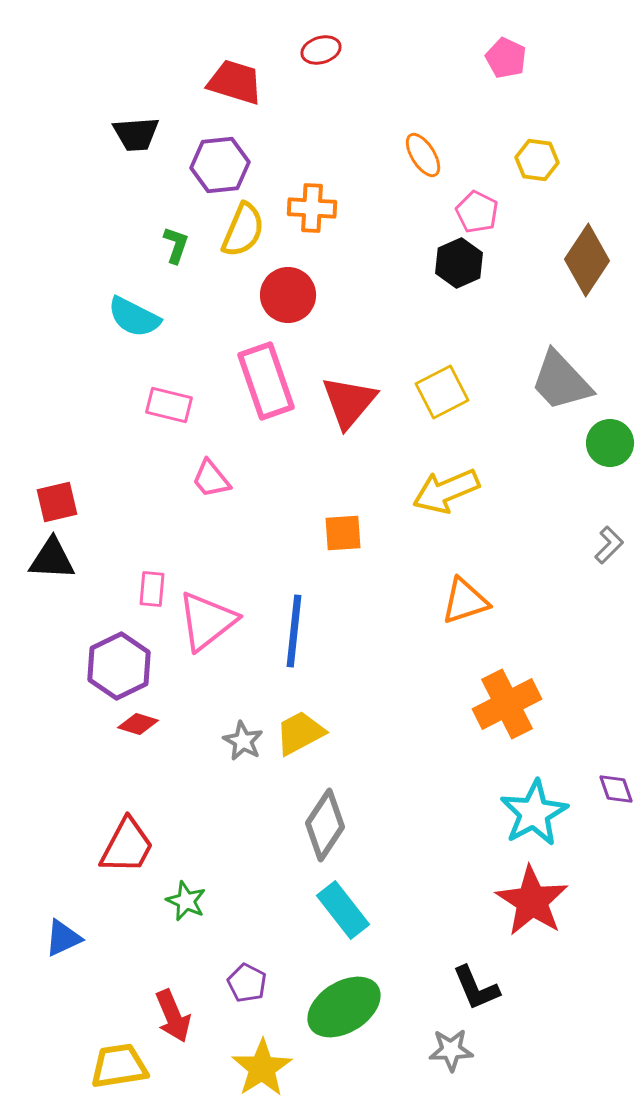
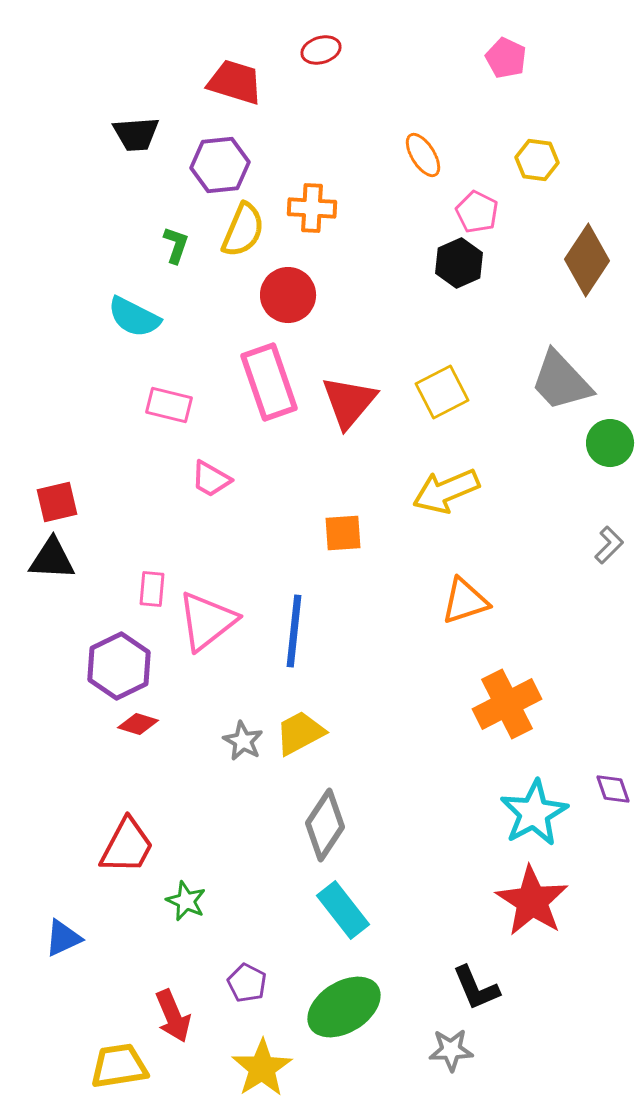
pink rectangle at (266, 381): moved 3 px right, 1 px down
pink trapezoid at (211, 479): rotated 21 degrees counterclockwise
purple diamond at (616, 789): moved 3 px left
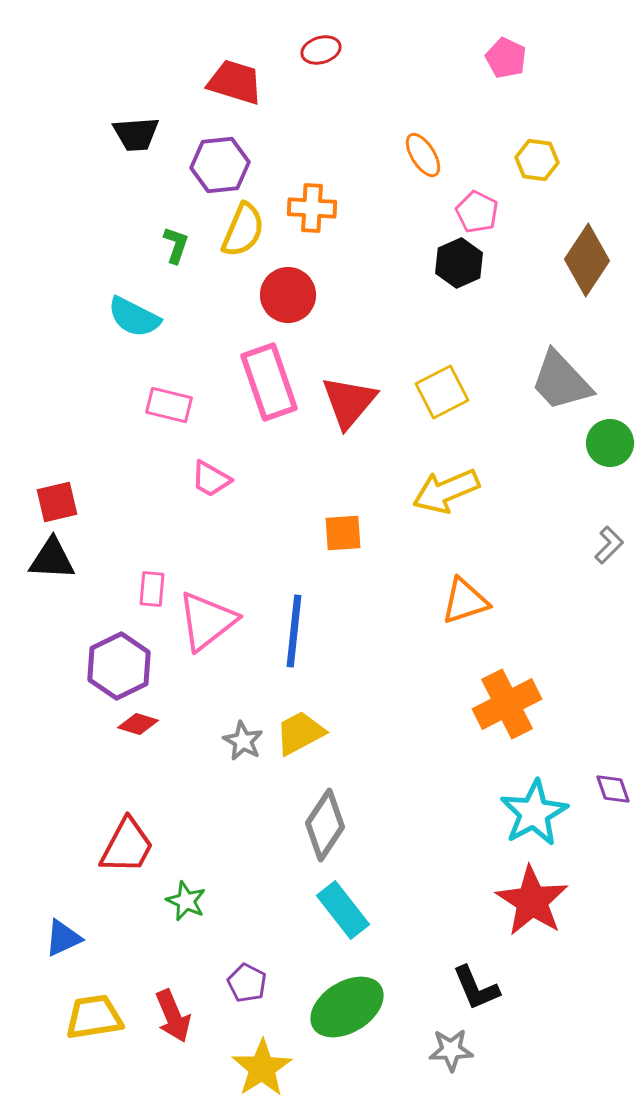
green ellipse at (344, 1007): moved 3 px right
yellow trapezoid at (119, 1066): moved 25 px left, 49 px up
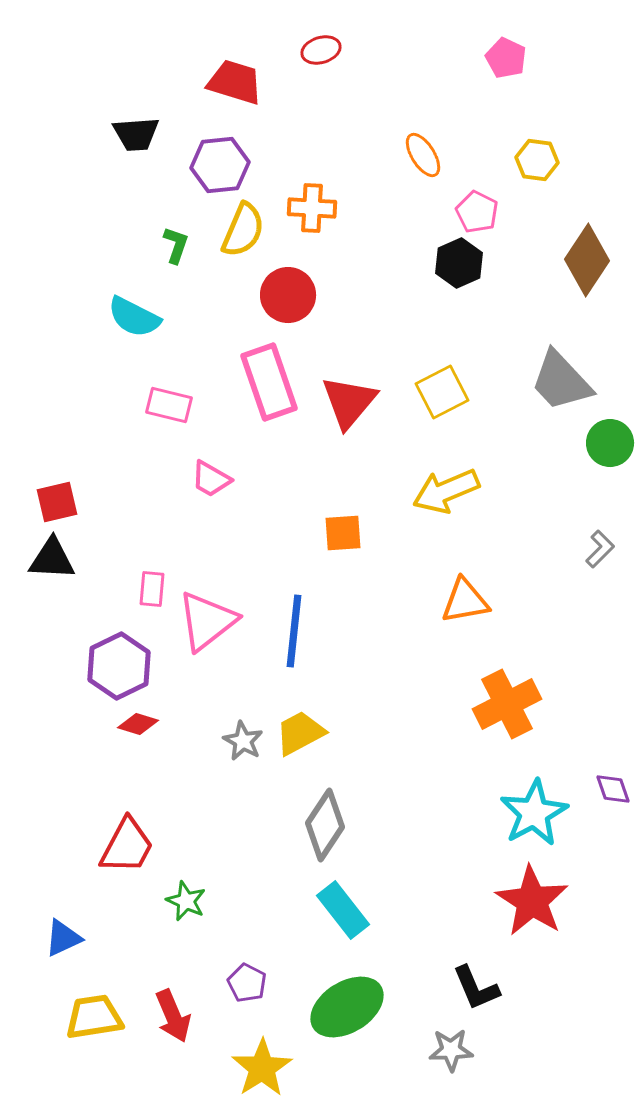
gray L-shape at (609, 545): moved 9 px left, 4 px down
orange triangle at (465, 601): rotated 8 degrees clockwise
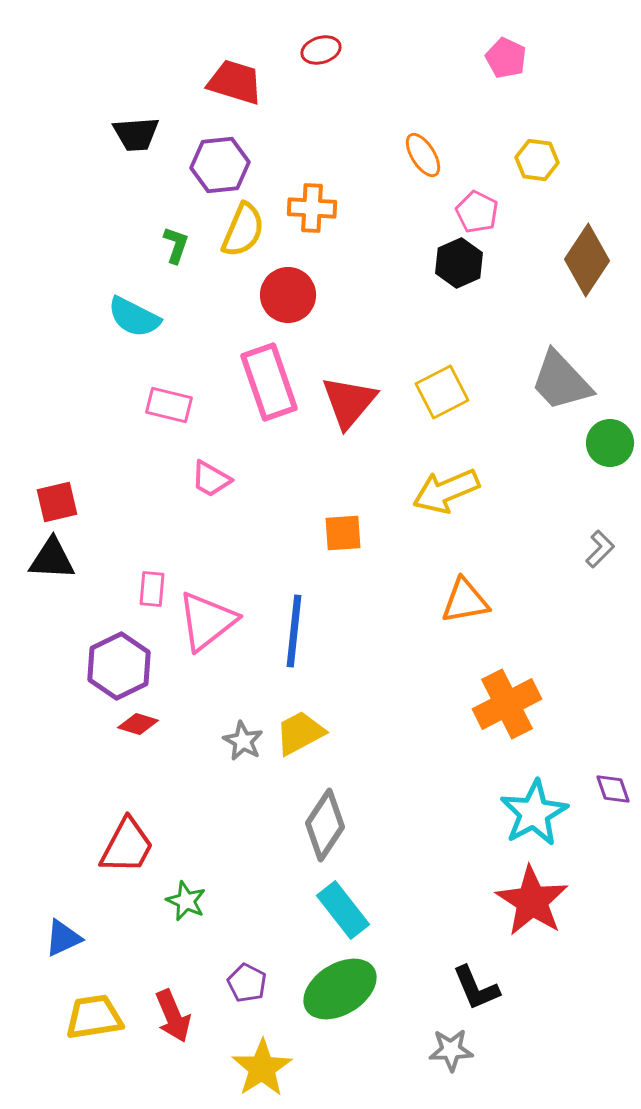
green ellipse at (347, 1007): moved 7 px left, 18 px up
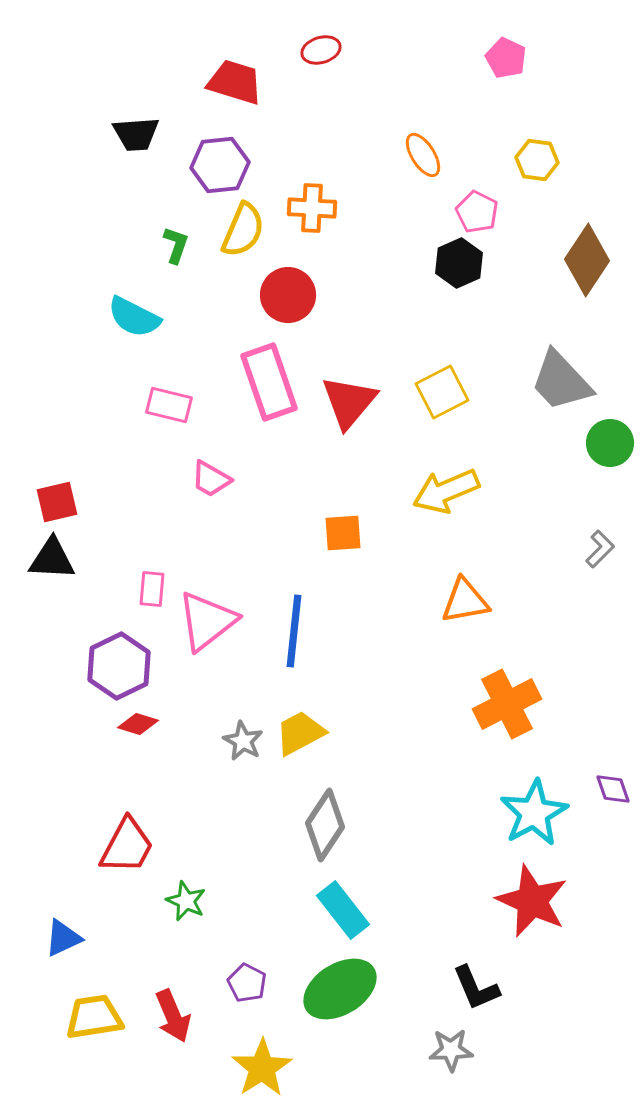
red star at (532, 901): rotated 8 degrees counterclockwise
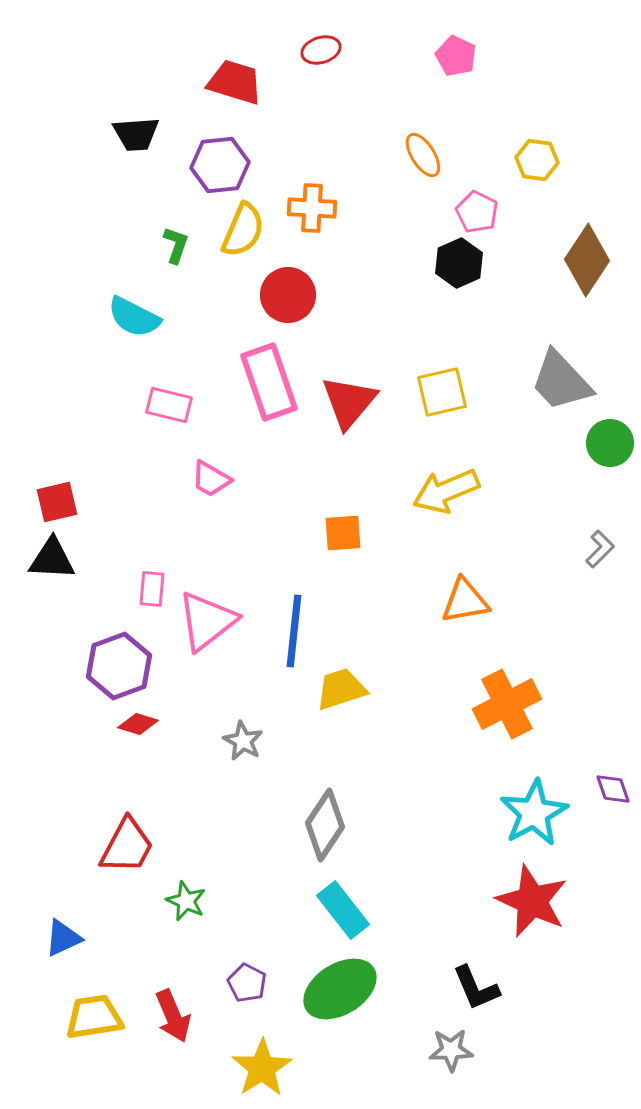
pink pentagon at (506, 58): moved 50 px left, 2 px up
yellow square at (442, 392): rotated 14 degrees clockwise
purple hexagon at (119, 666): rotated 6 degrees clockwise
yellow trapezoid at (300, 733): moved 41 px right, 44 px up; rotated 10 degrees clockwise
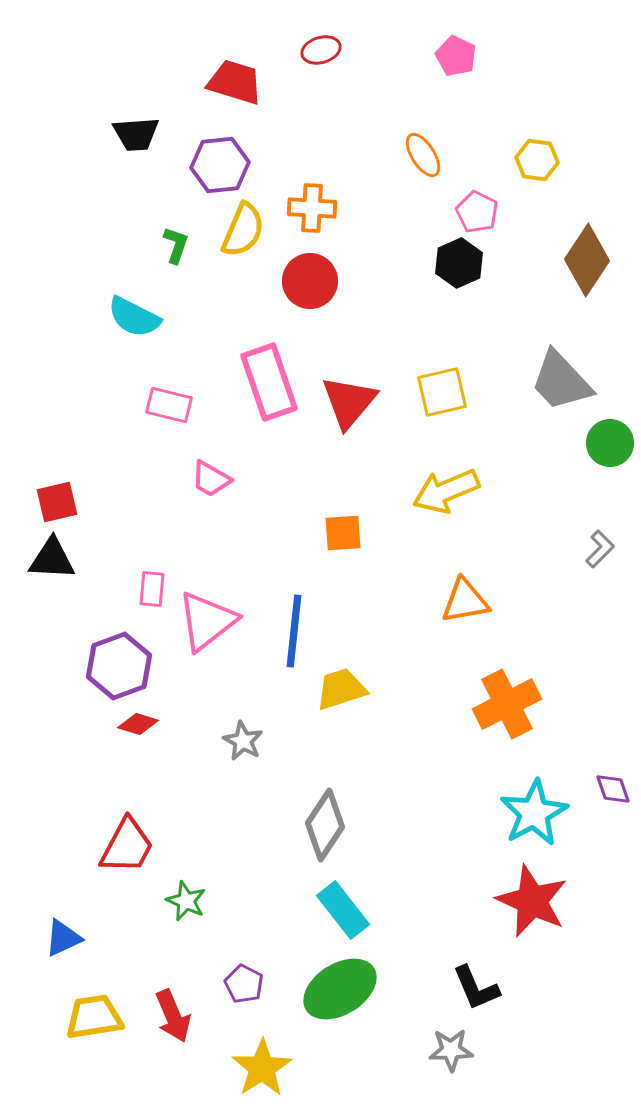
red circle at (288, 295): moved 22 px right, 14 px up
purple pentagon at (247, 983): moved 3 px left, 1 px down
